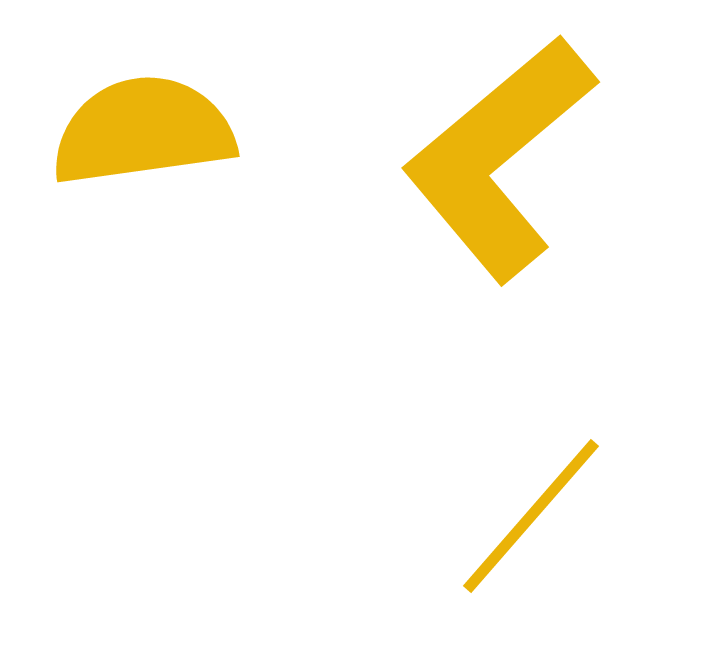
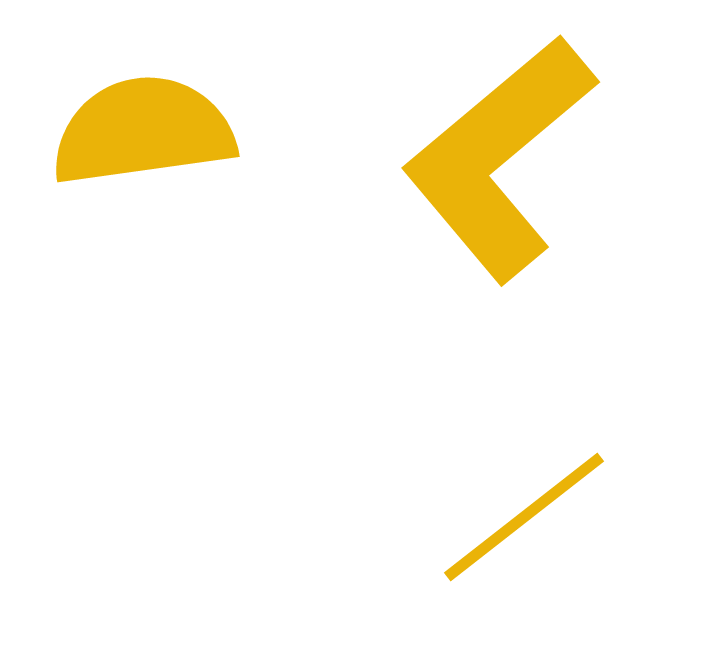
yellow line: moved 7 px left, 1 px down; rotated 11 degrees clockwise
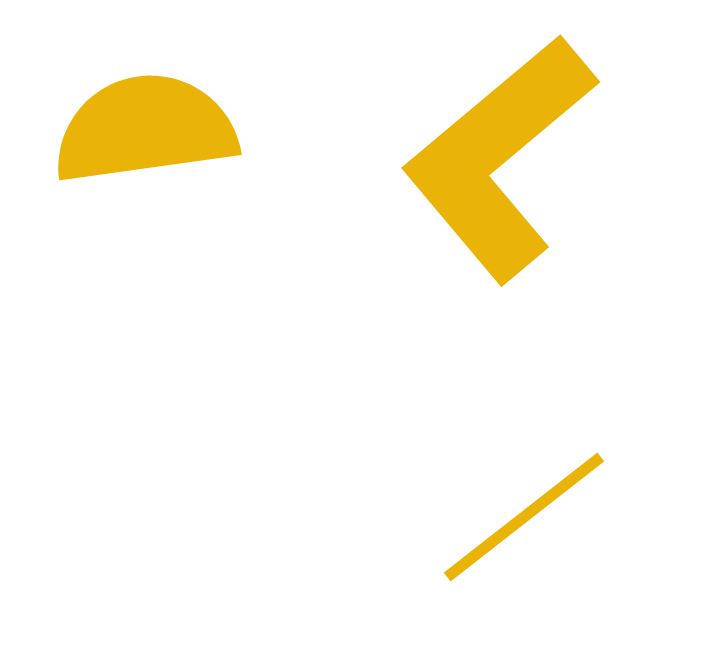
yellow semicircle: moved 2 px right, 2 px up
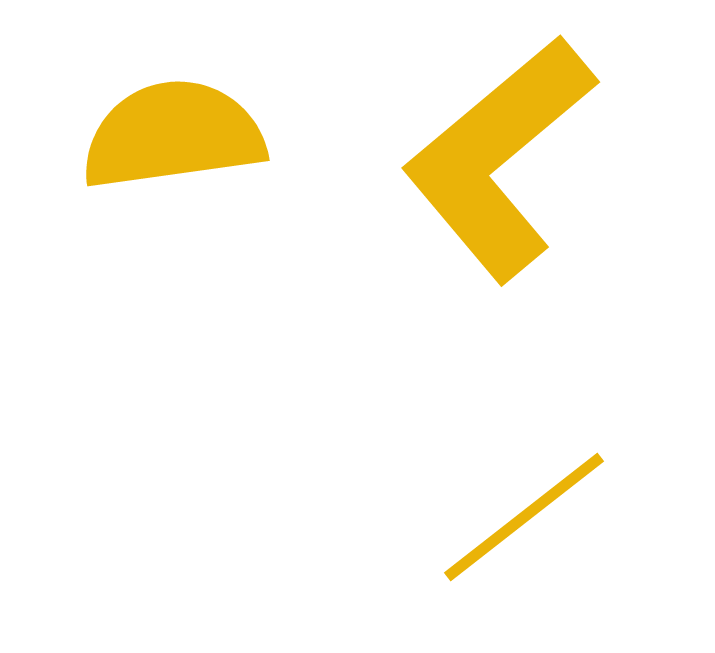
yellow semicircle: moved 28 px right, 6 px down
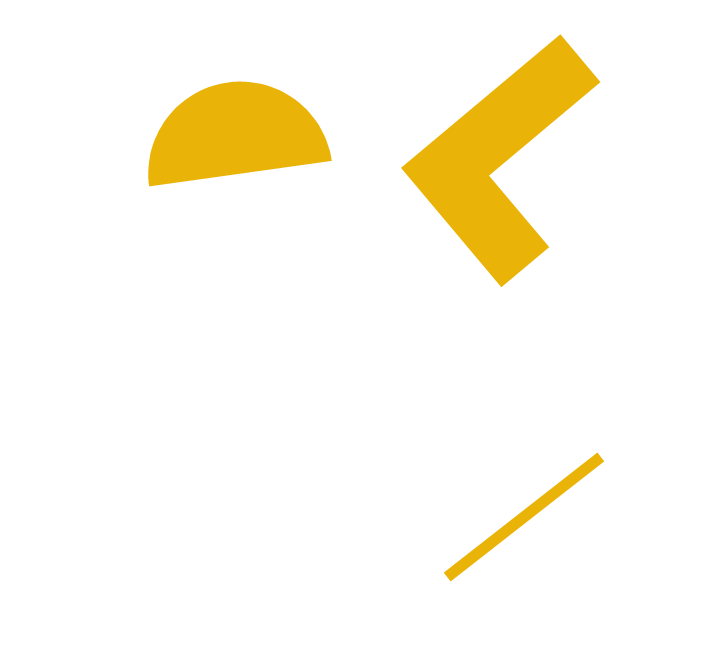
yellow semicircle: moved 62 px right
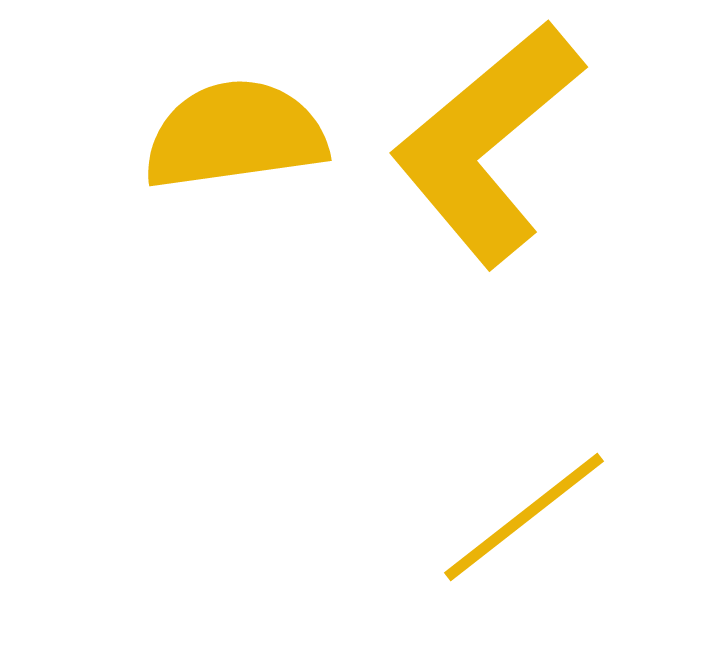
yellow L-shape: moved 12 px left, 15 px up
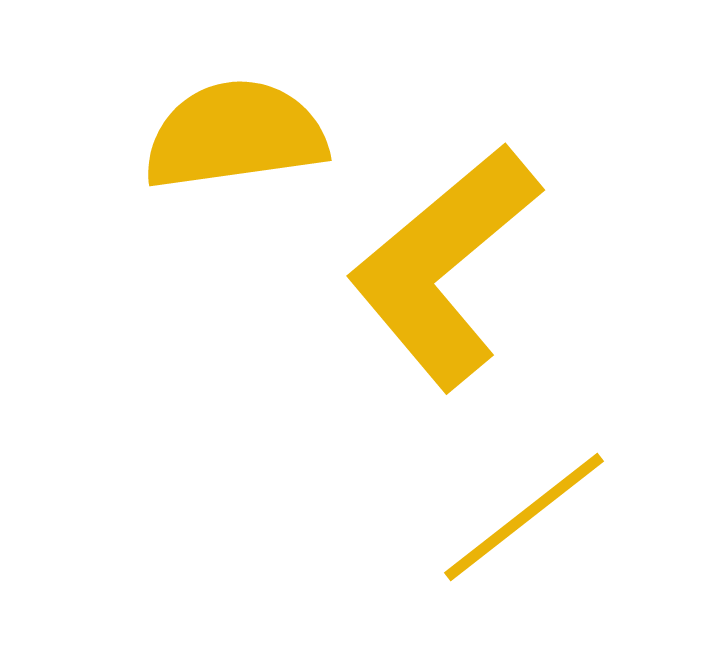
yellow L-shape: moved 43 px left, 123 px down
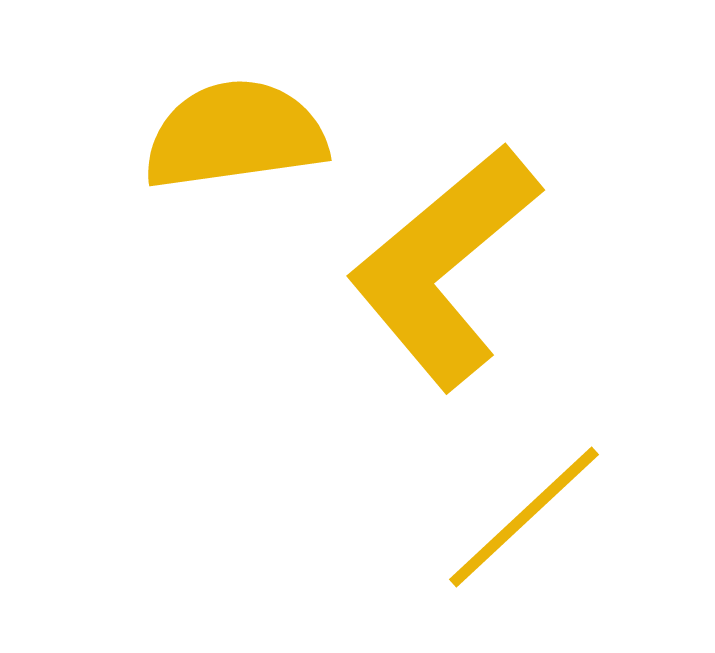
yellow line: rotated 5 degrees counterclockwise
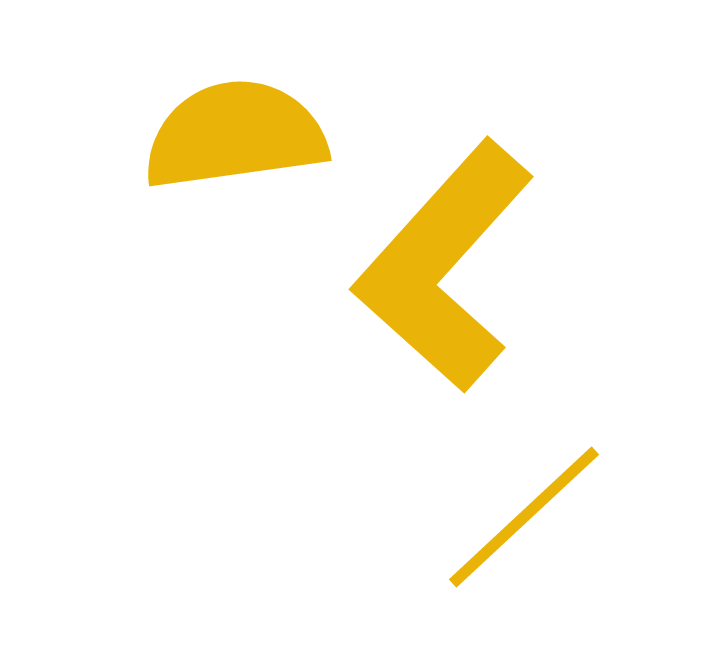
yellow L-shape: rotated 8 degrees counterclockwise
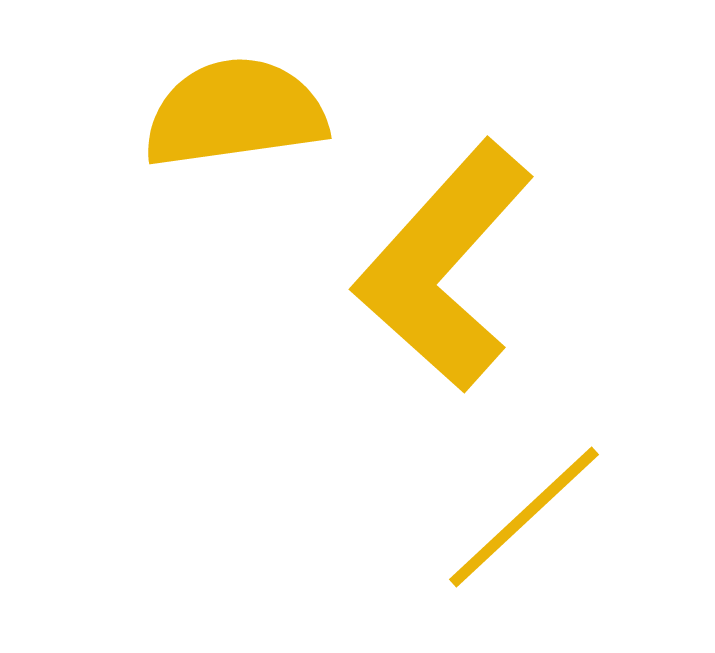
yellow semicircle: moved 22 px up
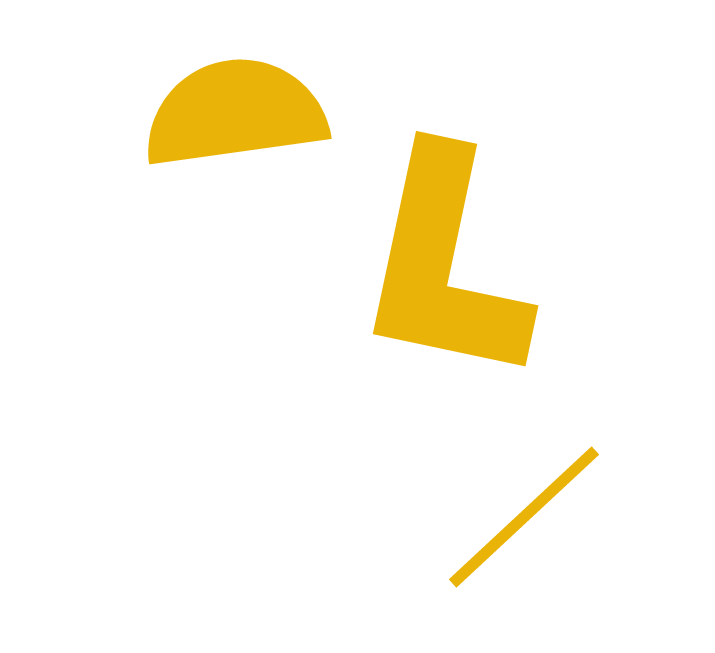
yellow L-shape: rotated 30 degrees counterclockwise
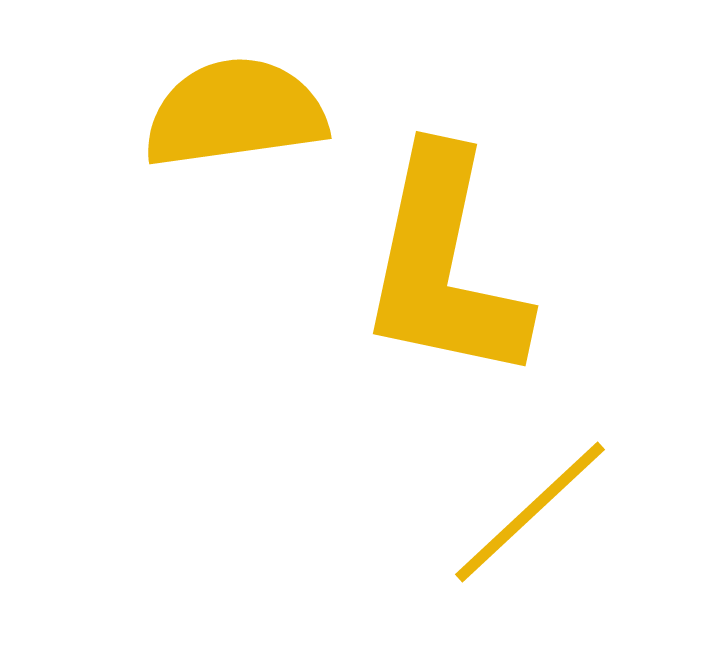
yellow line: moved 6 px right, 5 px up
